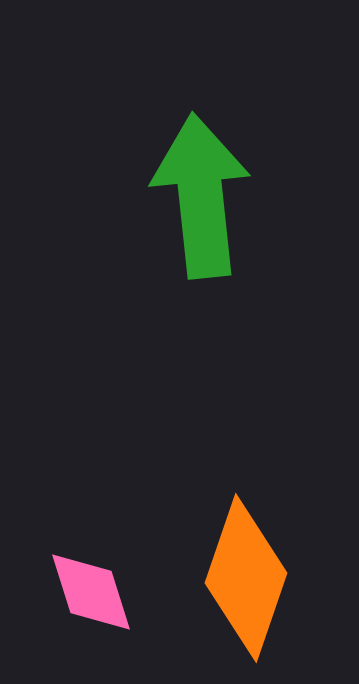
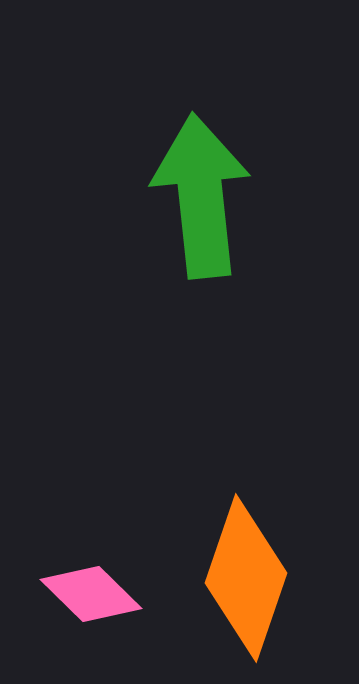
pink diamond: moved 2 px down; rotated 28 degrees counterclockwise
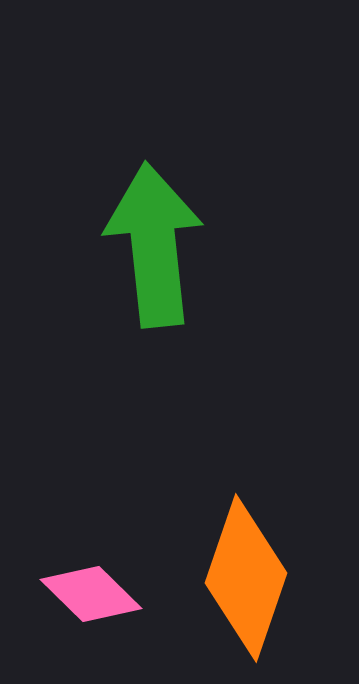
green arrow: moved 47 px left, 49 px down
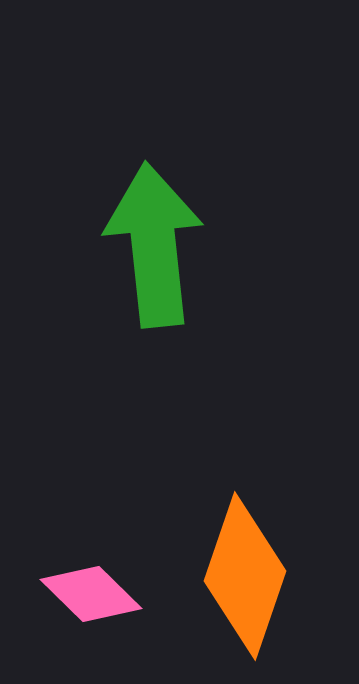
orange diamond: moved 1 px left, 2 px up
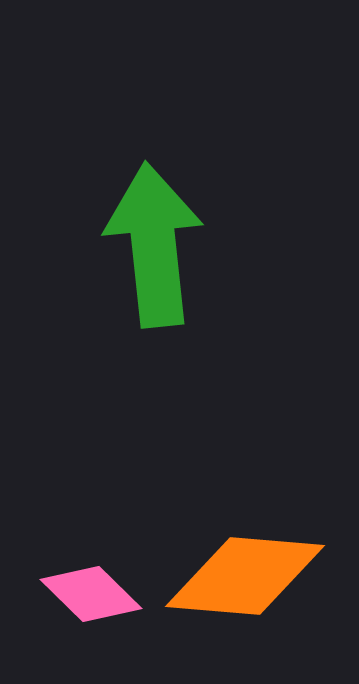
orange diamond: rotated 76 degrees clockwise
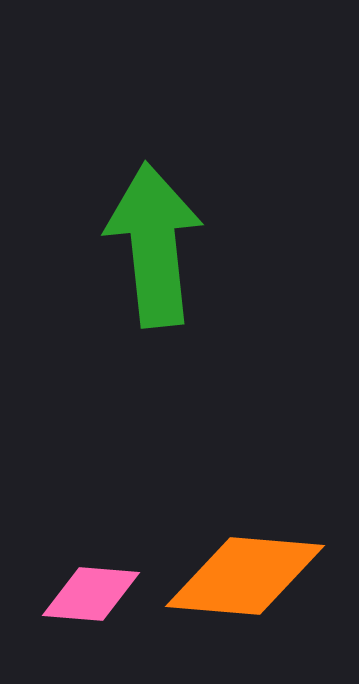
pink diamond: rotated 40 degrees counterclockwise
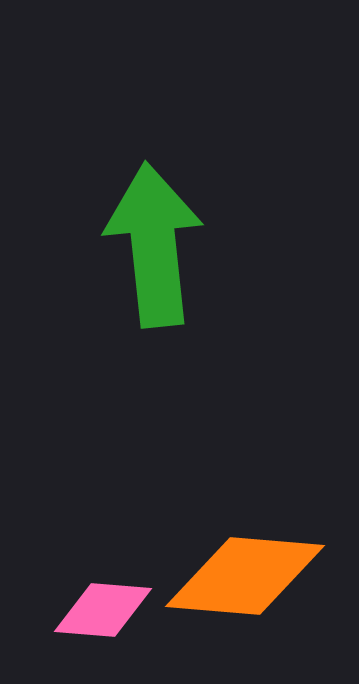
pink diamond: moved 12 px right, 16 px down
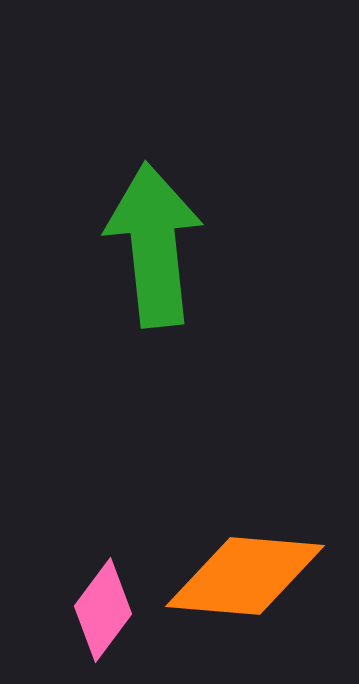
pink diamond: rotated 58 degrees counterclockwise
